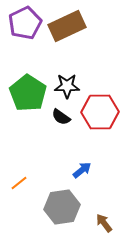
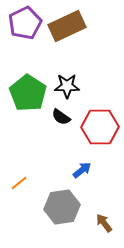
red hexagon: moved 15 px down
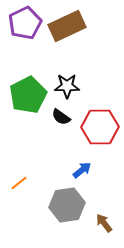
green pentagon: moved 2 px down; rotated 12 degrees clockwise
gray hexagon: moved 5 px right, 2 px up
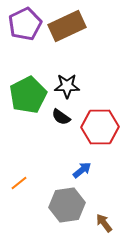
purple pentagon: moved 1 px down
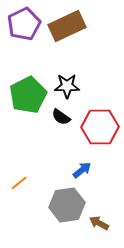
purple pentagon: moved 1 px left
brown arrow: moved 5 px left; rotated 24 degrees counterclockwise
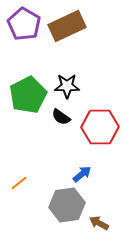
purple pentagon: rotated 16 degrees counterclockwise
blue arrow: moved 4 px down
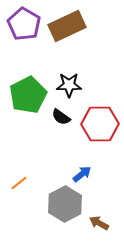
black star: moved 2 px right, 1 px up
red hexagon: moved 3 px up
gray hexagon: moved 2 px left, 1 px up; rotated 20 degrees counterclockwise
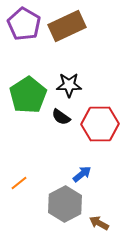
green pentagon: rotated 6 degrees counterclockwise
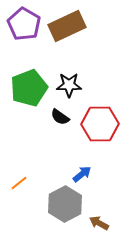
green pentagon: moved 1 px right, 7 px up; rotated 12 degrees clockwise
black semicircle: moved 1 px left
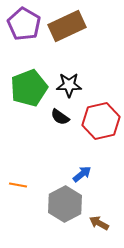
red hexagon: moved 1 px right, 3 px up; rotated 12 degrees counterclockwise
orange line: moved 1 px left, 2 px down; rotated 48 degrees clockwise
